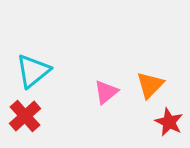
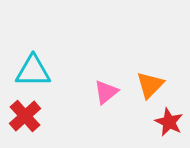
cyan triangle: rotated 39 degrees clockwise
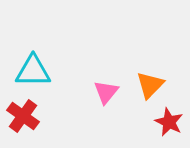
pink triangle: rotated 12 degrees counterclockwise
red cross: moved 2 px left; rotated 12 degrees counterclockwise
